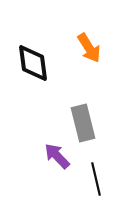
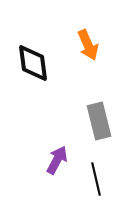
orange arrow: moved 1 px left, 3 px up; rotated 8 degrees clockwise
gray rectangle: moved 16 px right, 2 px up
purple arrow: moved 4 px down; rotated 72 degrees clockwise
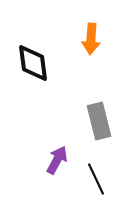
orange arrow: moved 3 px right, 6 px up; rotated 28 degrees clockwise
black line: rotated 12 degrees counterclockwise
